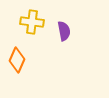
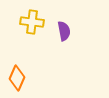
orange diamond: moved 18 px down
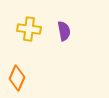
yellow cross: moved 3 px left, 7 px down
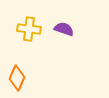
purple semicircle: moved 2 px up; rotated 60 degrees counterclockwise
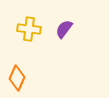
purple semicircle: rotated 72 degrees counterclockwise
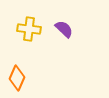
purple semicircle: rotated 96 degrees clockwise
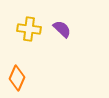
purple semicircle: moved 2 px left
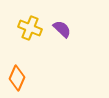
yellow cross: moved 1 px right, 1 px up; rotated 15 degrees clockwise
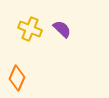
yellow cross: moved 1 px down
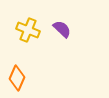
yellow cross: moved 2 px left, 1 px down
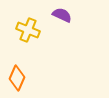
purple semicircle: moved 14 px up; rotated 18 degrees counterclockwise
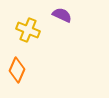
orange diamond: moved 8 px up
